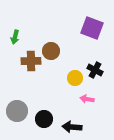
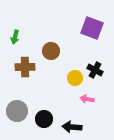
brown cross: moved 6 px left, 6 px down
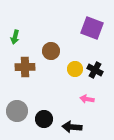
yellow circle: moved 9 px up
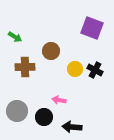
green arrow: rotated 72 degrees counterclockwise
pink arrow: moved 28 px left, 1 px down
black circle: moved 2 px up
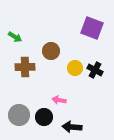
yellow circle: moved 1 px up
gray circle: moved 2 px right, 4 px down
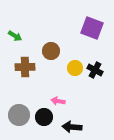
green arrow: moved 1 px up
pink arrow: moved 1 px left, 1 px down
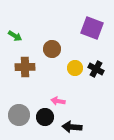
brown circle: moved 1 px right, 2 px up
black cross: moved 1 px right, 1 px up
black circle: moved 1 px right
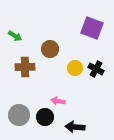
brown circle: moved 2 px left
black arrow: moved 3 px right
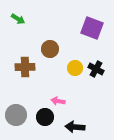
green arrow: moved 3 px right, 17 px up
gray circle: moved 3 px left
